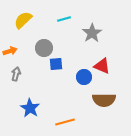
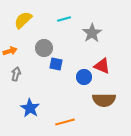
blue square: rotated 16 degrees clockwise
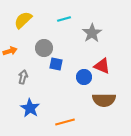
gray arrow: moved 7 px right, 3 px down
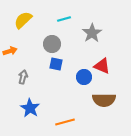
gray circle: moved 8 px right, 4 px up
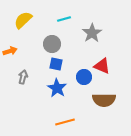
blue star: moved 27 px right, 20 px up
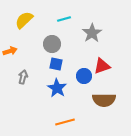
yellow semicircle: moved 1 px right
red triangle: rotated 42 degrees counterclockwise
blue circle: moved 1 px up
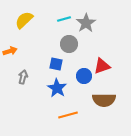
gray star: moved 6 px left, 10 px up
gray circle: moved 17 px right
orange line: moved 3 px right, 7 px up
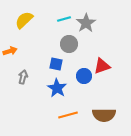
brown semicircle: moved 15 px down
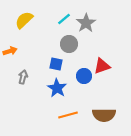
cyan line: rotated 24 degrees counterclockwise
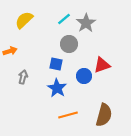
red triangle: moved 1 px up
brown semicircle: rotated 75 degrees counterclockwise
